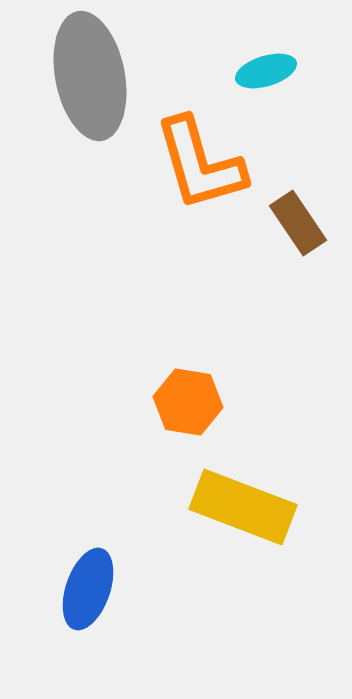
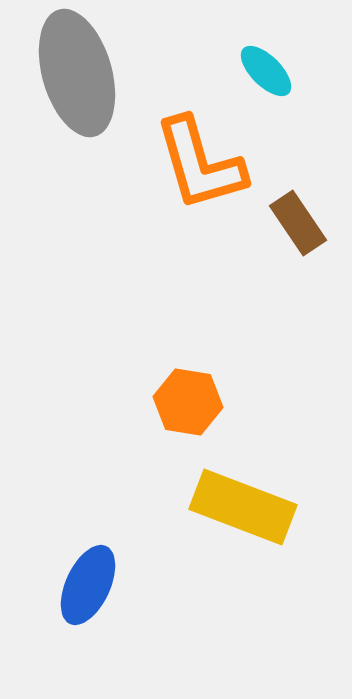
cyan ellipse: rotated 62 degrees clockwise
gray ellipse: moved 13 px left, 3 px up; rotated 5 degrees counterclockwise
blue ellipse: moved 4 px up; rotated 6 degrees clockwise
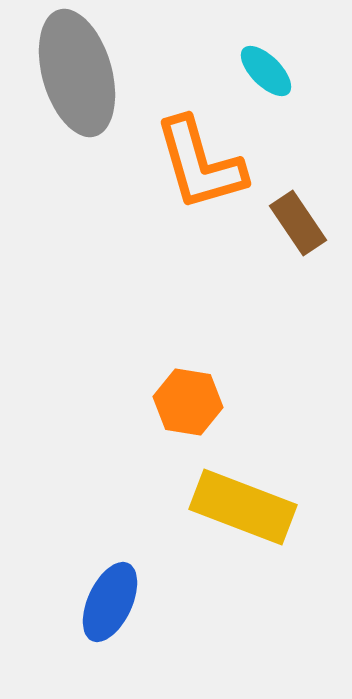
blue ellipse: moved 22 px right, 17 px down
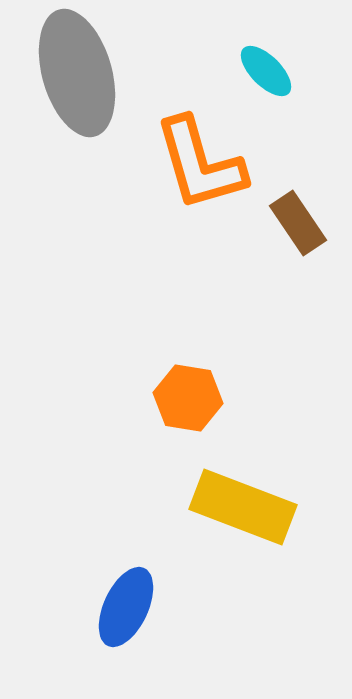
orange hexagon: moved 4 px up
blue ellipse: moved 16 px right, 5 px down
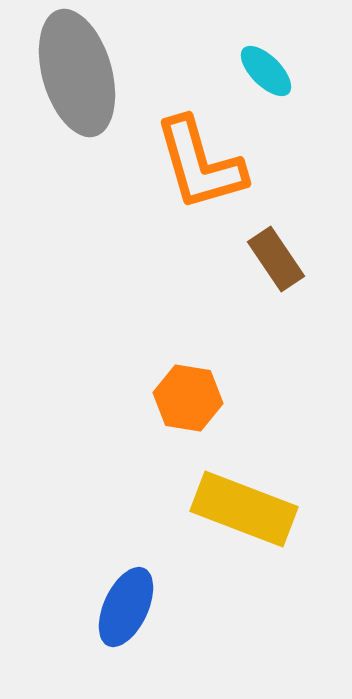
brown rectangle: moved 22 px left, 36 px down
yellow rectangle: moved 1 px right, 2 px down
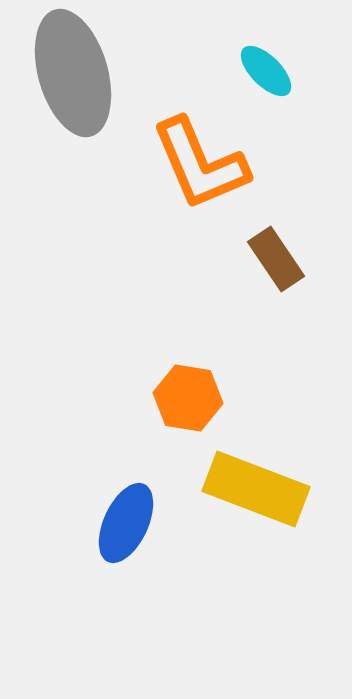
gray ellipse: moved 4 px left
orange L-shape: rotated 7 degrees counterclockwise
yellow rectangle: moved 12 px right, 20 px up
blue ellipse: moved 84 px up
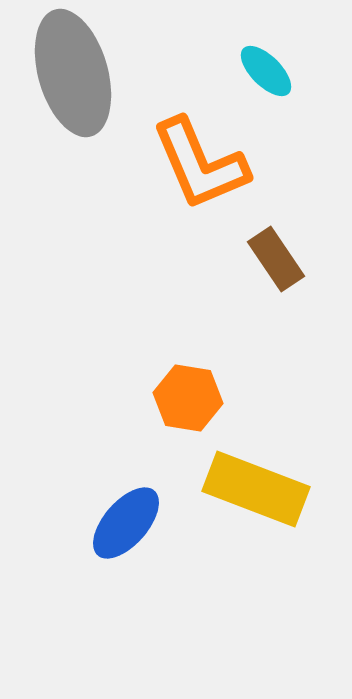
blue ellipse: rotated 16 degrees clockwise
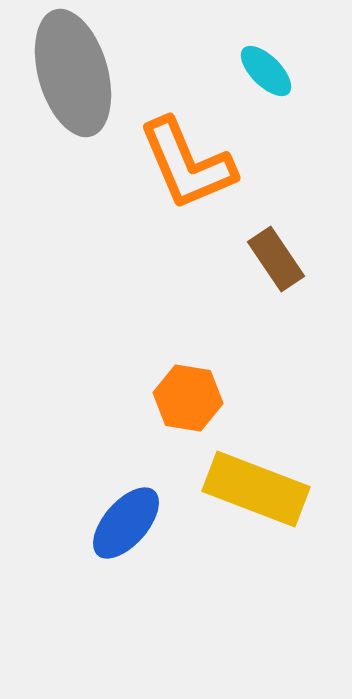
orange L-shape: moved 13 px left
